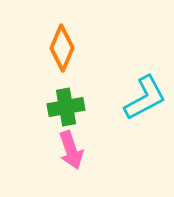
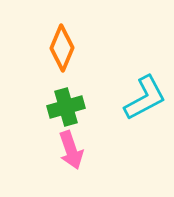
green cross: rotated 6 degrees counterclockwise
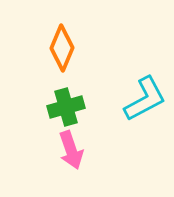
cyan L-shape: moved 1 px down
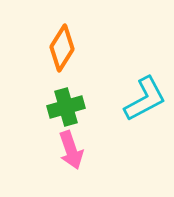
orange diamond: rotated 9 degrees clockwise
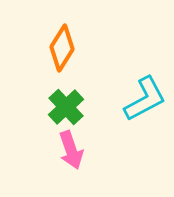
green cross: rotated 27 degrees counterclockwise
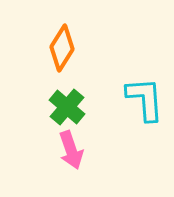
cyan L-shape: rotated 66 degrees counterclockwise
green cross: moved 1 px right; rotated 6 degrees counterclockwise
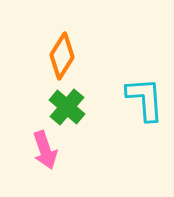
orange diamond: moved 8 px down
pink arrow: moved 26 px left
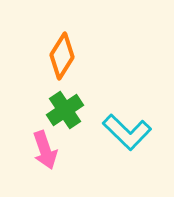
cyan L-shape: moved 18 px left, 33 px down; rotated 138 degrees clockwise
green cross: moved 2 px left, 3 px down; rotated 15 degrees clockwise
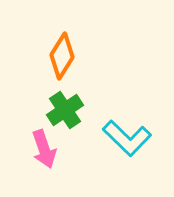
cyan L-shape: moved 6 px down
pink arrow: moved 1 px left, 1 px up
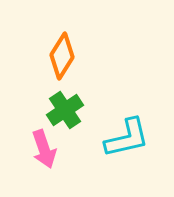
cyan L-shape: rotated 57 degrees counterclockwise
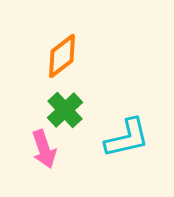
orange diamond: rotated 21 degrees clockwise
green cross: rotated 9 degrees counterclockwise
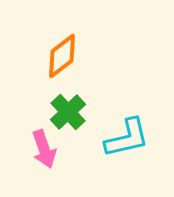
green cross: moved 3 px right, 2 px down
